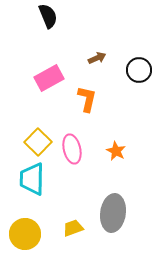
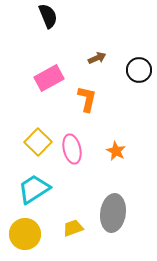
cyan trapezoid: moved 2 px right, 10 px down; rotated 56 degrees clockwise
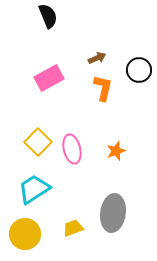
orange L-shape: moved 16 px right, 11 px up
orange star: rotated 24 degrees clockwise
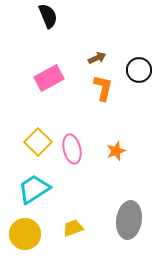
gray ellipse: moved 16 px right, 7 px down
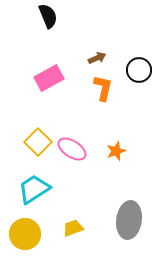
pink ellipse: rotated 44 degrees counterclockwise
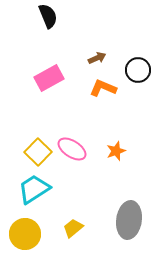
black circle: moved 1 px left
orange L-shape: rotated 80 degrees counterclockwise
yellow square: moved 10 px down
yellow trapezoid: rotated 20 degrees counterclockwise
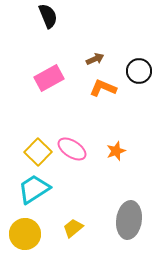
brown arrow: moved 2 px left, 1 px down
black circle: moved 1 px right, 1 px down
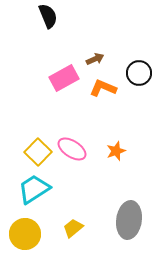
black circle: moved 2 px down
pink rectangle: moved 15 px right
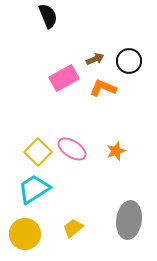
black circle: moved 10 px left, 12 px up
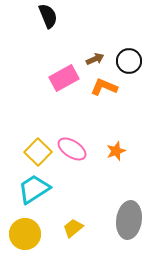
orange L-shape: moved 1 px right, 1 px up
